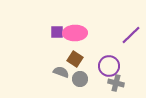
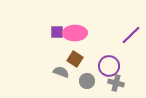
gray circle: moved 7 px right, 2 px down
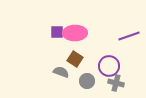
purple line: moved 2 px left, 1 px down; rotated 25 degrees clockwise
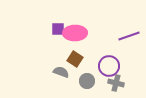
purple square: moved 1 px right, 3 px up
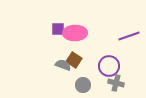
brown square: moved 1 px left, 1 px down
gray semicircle: moved 2 px right, 7 px up
gray circle: moved 4 px left, 4 px down
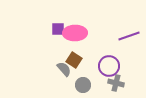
gray semicircle: moved 1 px right, 4 px down; rotated 28 degrees clockwise
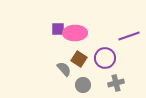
brown square: moved 5 px right, 1 px up
purple circle: moved 4 px left, 8 px up
gray cross: rotated 28 degrees counterclockwise
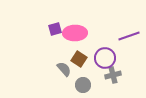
purple square: moved 3 px left; rotated 16 degrees counterclockwise
gray cross: moved 3 px left, 8 px up
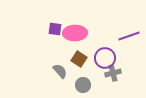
purple square: rotated 24 degrees clockwise
gray semicircle: moved 4 px left, 2 px down
gray cross: moved 2 px up
